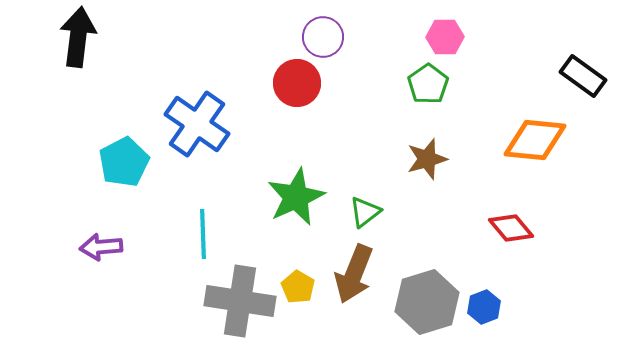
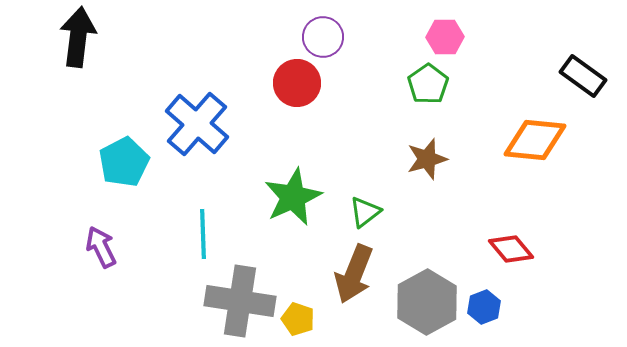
blue cross: rotated 6 degrees clockwise
green star: moved 3 px left
red diamond: moved 21 px down
purple arrow: rotated 69 degrees clockwise
yellow pentagon: moved 32 px down; rotated 12 degrees counterclockwise
gray hexagon: rotated 12 degrees counterclockwise
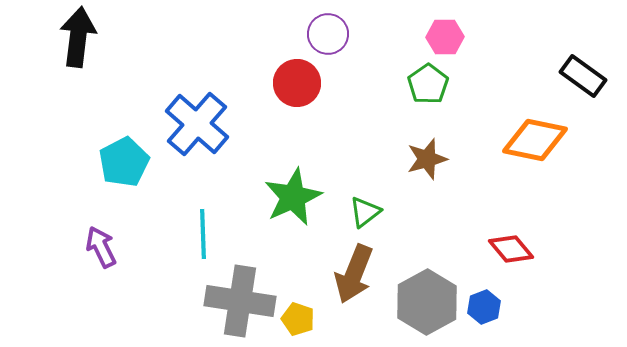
purple circle: moved 5 px right, 3 px up
orange diamond: rotated 6 degrees clockwise
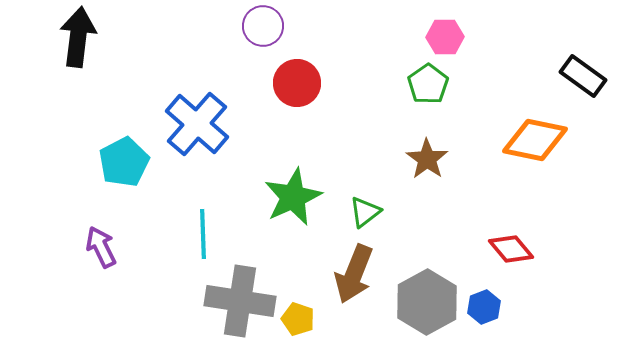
purple circle: moved 65 px left, 8 px up
brown star: rotated 21 degrees counterclockwise
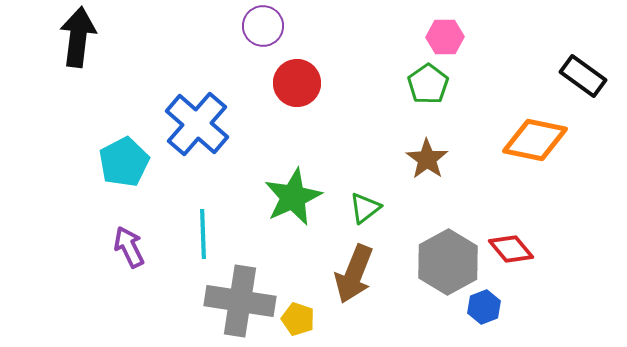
green triangle: moved 4 px up
purple arrow: moved 28 px right
gray hexagon: moved 21 px right, 40 px up
